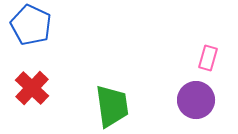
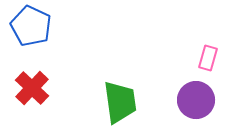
blue pentagon: moved 1 px down
green trapezoid: moved 8 px right, 4 px up
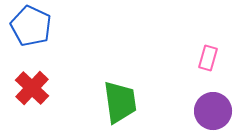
purple circle: moved 17 px right, 11 px down
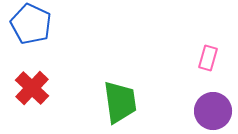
blue pentagon: moved 2 px up
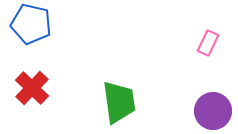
blue pentagon: rotated 12 degrees counterclockwise
pink rectangle: moved 15 px up; rotated 10 degrees clockwise
green trapezoid: moved 1 px left
